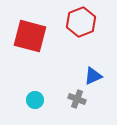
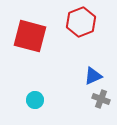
gray cross: moved 24 px right
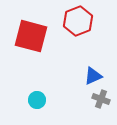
red hexagon: moved 3 px left, 1 px up
red square: moved 1 px right
cyan circle: moved 2 px right
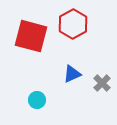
red hexagon: moved 5 px left, 3 px down; rotated 8 degrees counterclockwise
blue triangle: moved 21 px left, 2 px up
gray cross: moved 1 px right, 16 px up; rotated 24 degrees clockwise
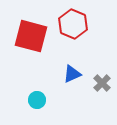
red hexagon: rotated 8 degrees counterclockwise
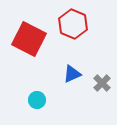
red square: moved 2 px left, 3 px down; rotated 12 degrees clockwise
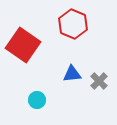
red square: moved 6 px left, 6 px down; rotated 8 degrees clockwise
blue triangle: rotated 18 degrees clockwise
gray cross: moved 3 px left, 2 px up
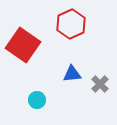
red hexagon: moved 2 px left; rotated 12 degrees clockwise
gray cross: moved 1 px right, 3 px down
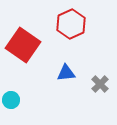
blue triangle: moved 6 px left, 1 px up
cyan circle: moved 26 px left
